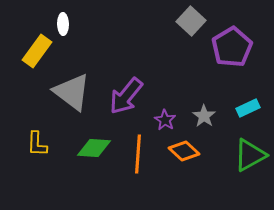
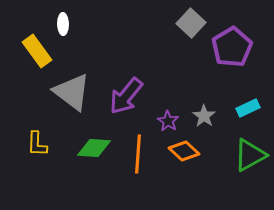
gray square: moved 2 px down
yellow rectangle: rotated 72 degrees counterclockwise
purple star: moved 3 px right, 1 px down
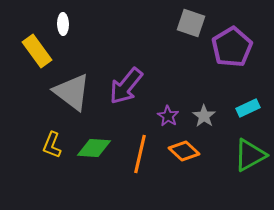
gray square: rotated 24 degrees counterclockwise
purple arrow: moved 10 px up
purple star: moved 5 px up
yellow L-shape: moved 15 px right, 1 px down; rotated 20 degrees clockwise
orange line: moved 2 px right; rotated 9 degrees clockwise
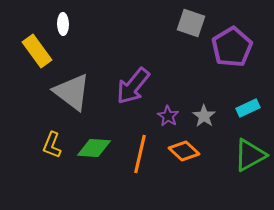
purple arrow: moved 7 px right
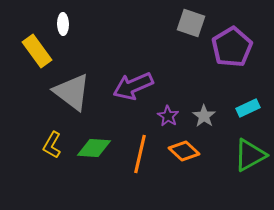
purple arrow: rotated 27 degrees clockwise
yellow L-shape: rotated 8 degrees clockwise
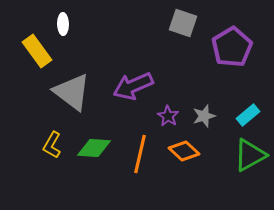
gray square: moved 8 px left
cyan rectangle: moved 7 px down; rotated 15 degrees counterclockwise
gray star: rotated 20 degrees clockwise
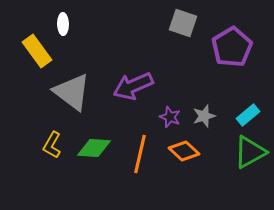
purple star: moved 2 px right, 1 px down; rotated 10 degrees counterclockwise
green triangle: moved 3 px up
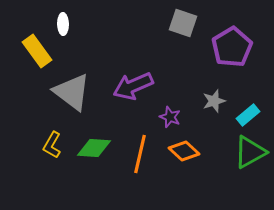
gray star: moved 10 px right, 15 px up
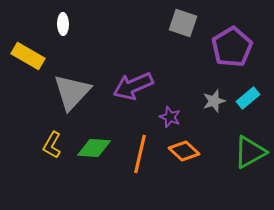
yellow rectangle: moved 9 px left, 5 px down; rotated 24 degrees counterclockwise
gray triangle: rotated 36 degrees clockwise
cyan rectangle: moved 17 px up
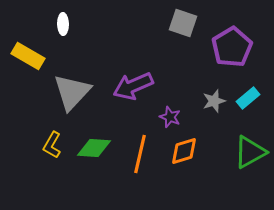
orange diamond: rotated 60 degrees counterclockwise
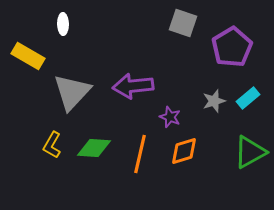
purple arrow: rotated 18 degrees clockwise
